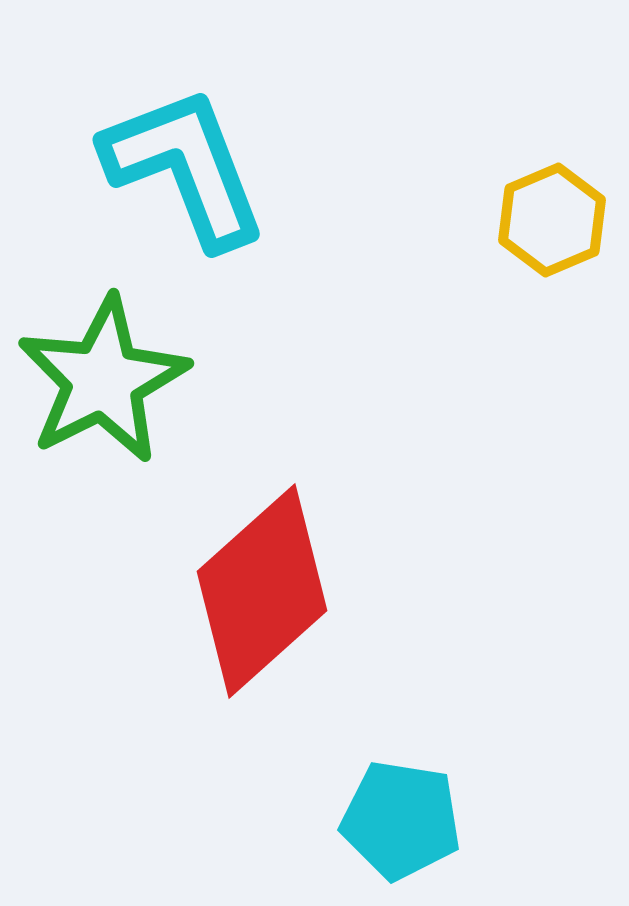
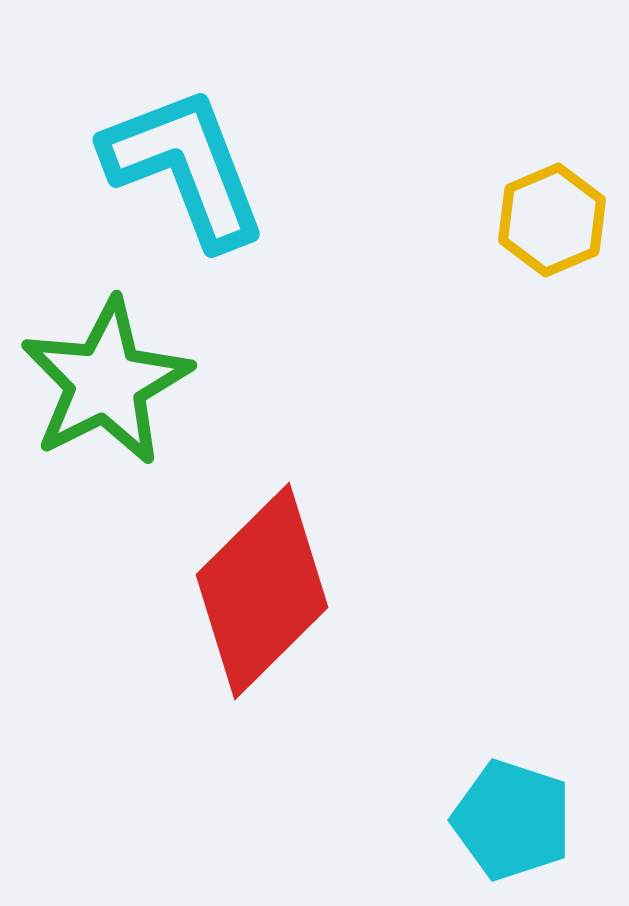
green star: moved 3 px right, 2 px down
red diamond: rotated 3 degrees counterclockwise
cyan pentagon: moved 111 px right; rotated 9 degrees clockwise
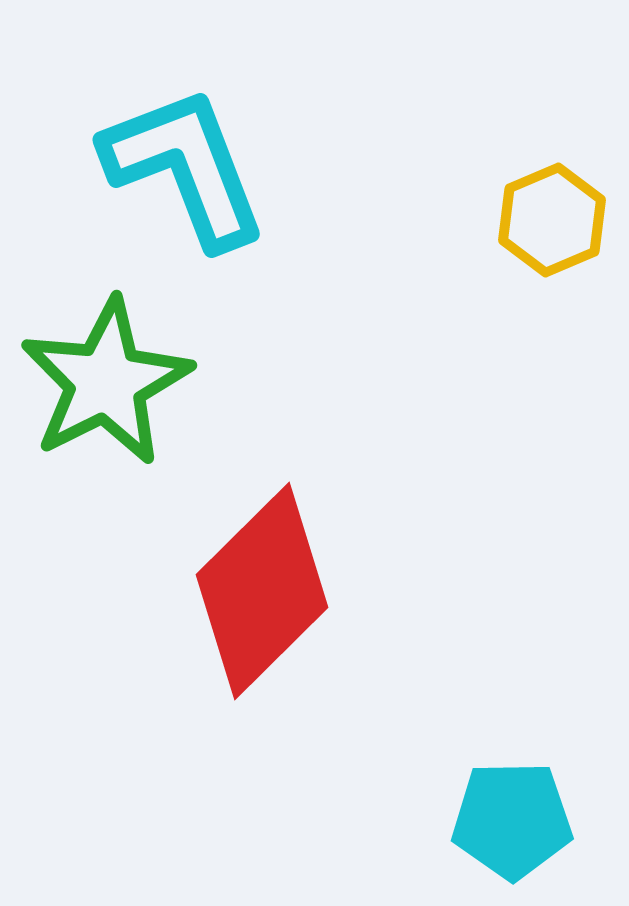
cyan pentagon: rotated 19 degrees counterclockwise
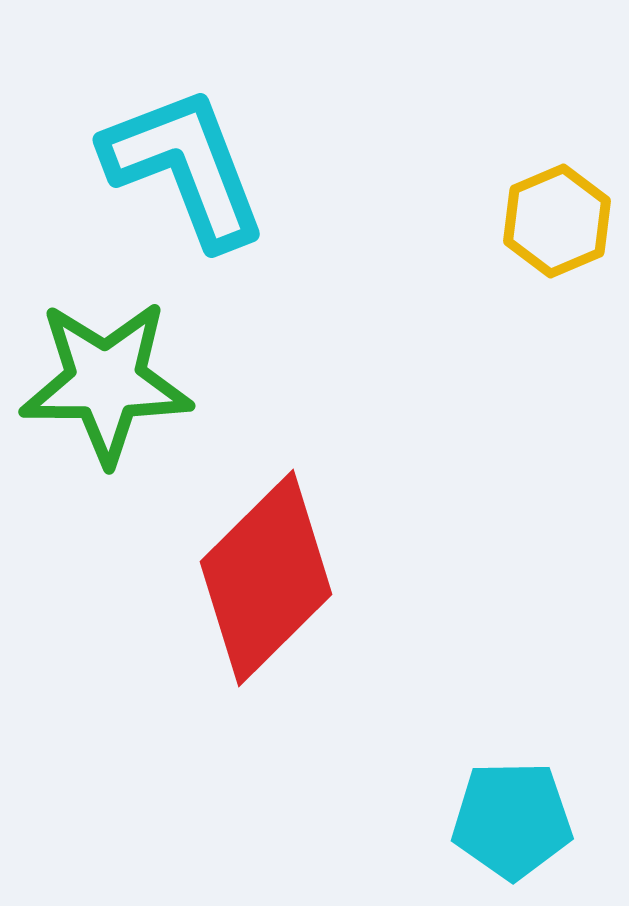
yellow hexagon: moved 5 px right, 1 px down
green star: rotated 27 degrees clockwise
red diamond: moved 4 px right, 13 px up
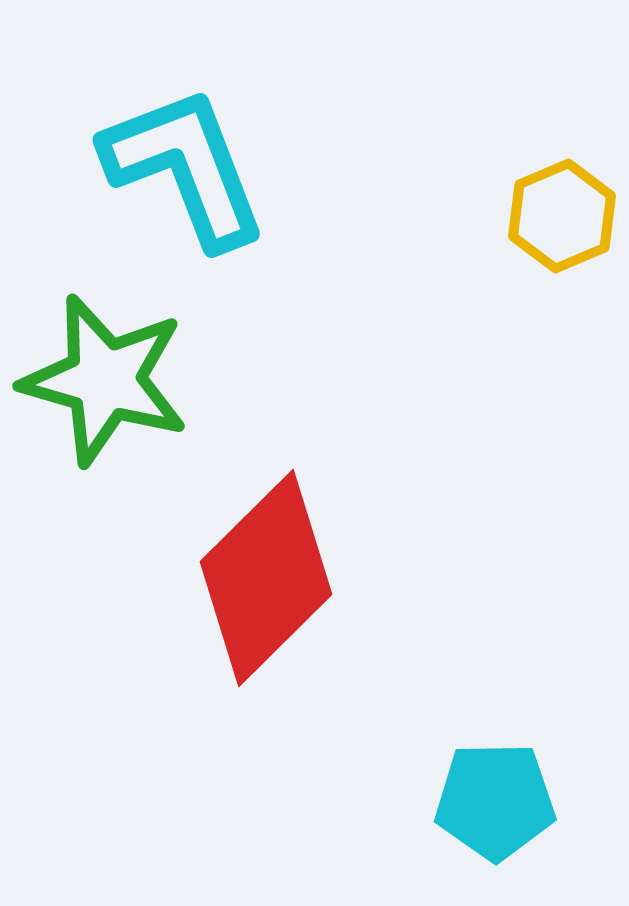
yellow hexagon: moved 5 px right, 5 px up
green star: moved 1 px left, 2 px up; rotated 16 degrees clockwise
cyan pentagon: moved 17 px left, 19 px up
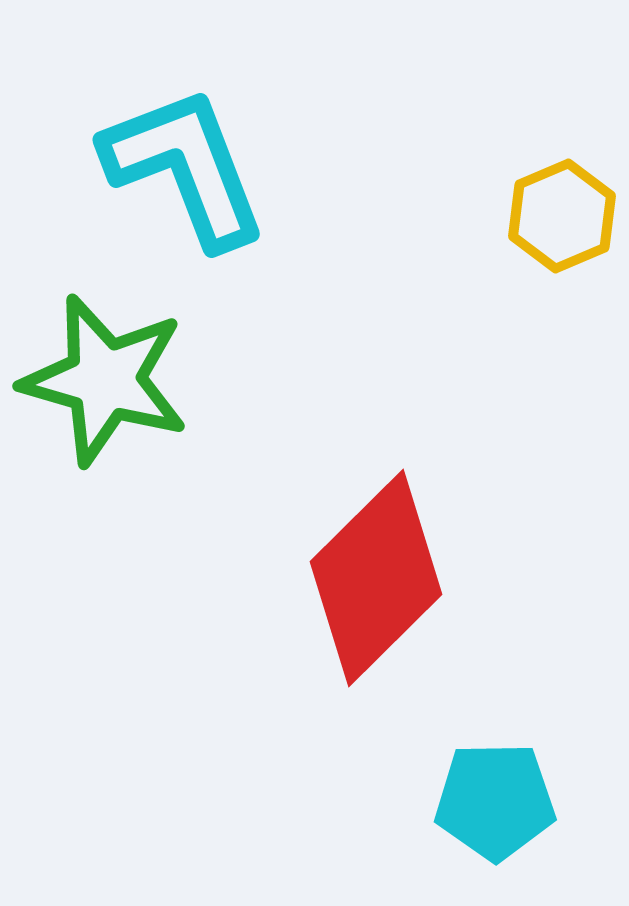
red diamond: moved 110 px right
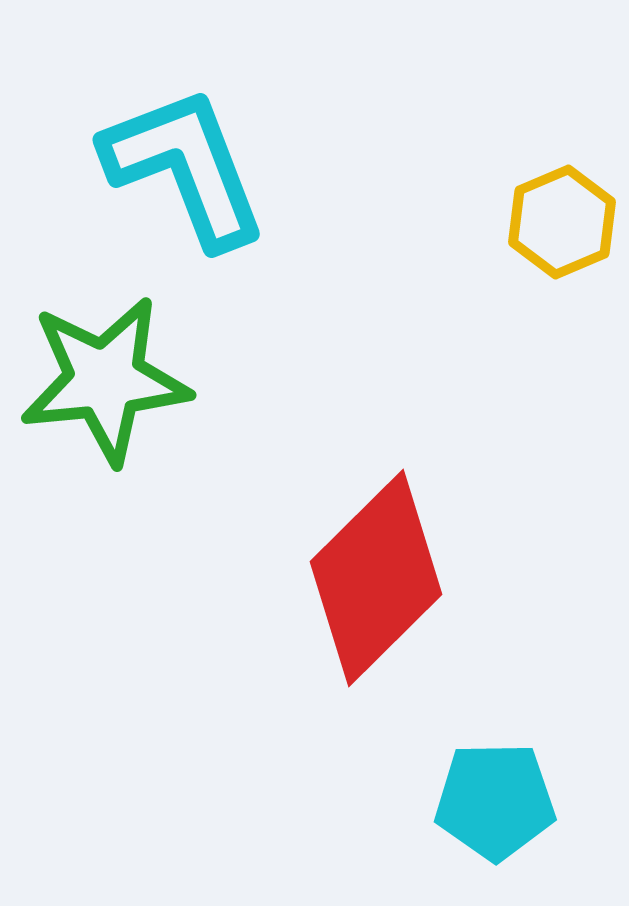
yellow hexagon: moved 6 px down
green star: rotated 22 degrees counterclockwise
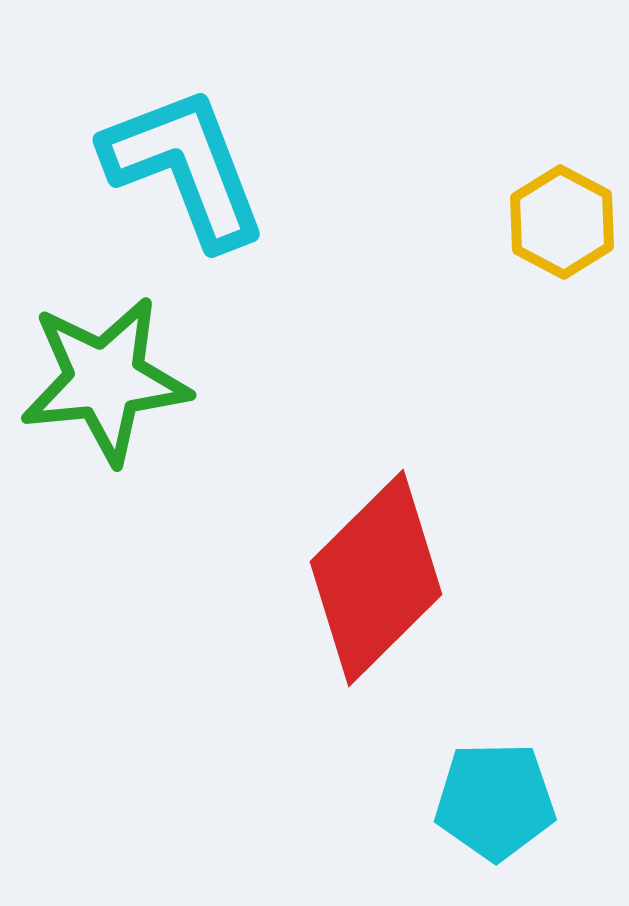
yellow hexagon: rotated 9 degrees counterclockwise
